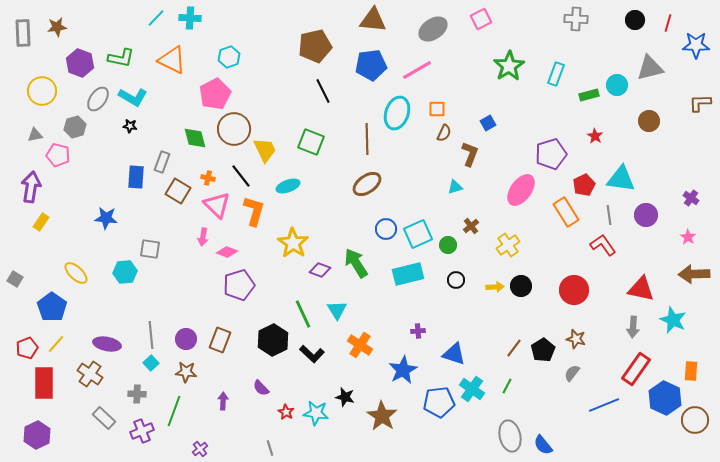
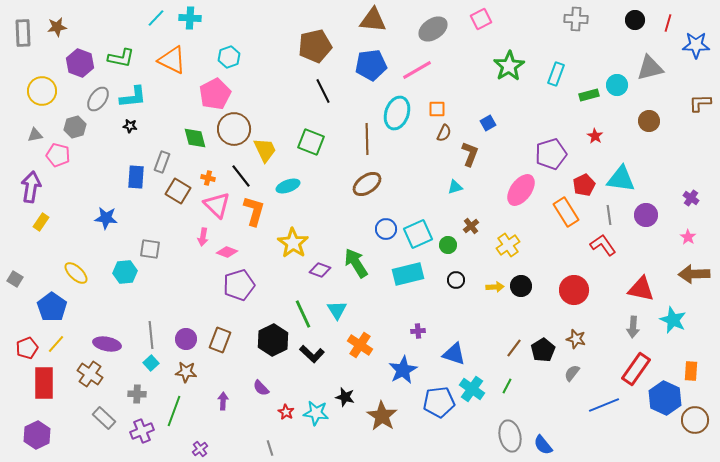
cyan L-shape at (133, 97): rotated 36 degrees counterclockwise
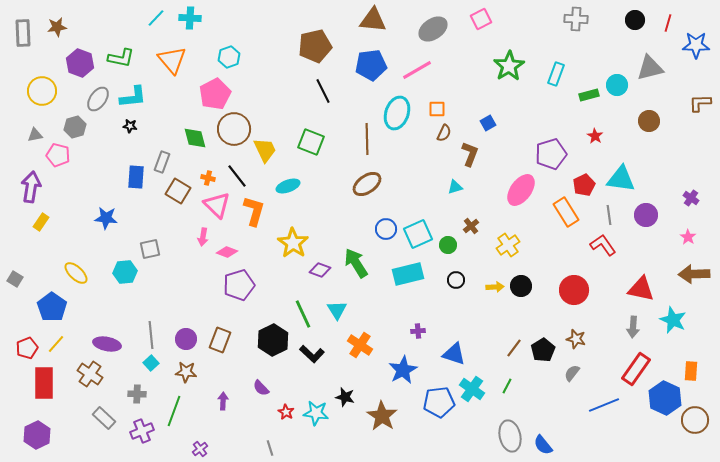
orange triangle at (172, 60): rotated 24 degrees clockwise
black line at (241, 176): moved 4 px left
gray square at (150, 249): rotated 20 degrees counterclockwise
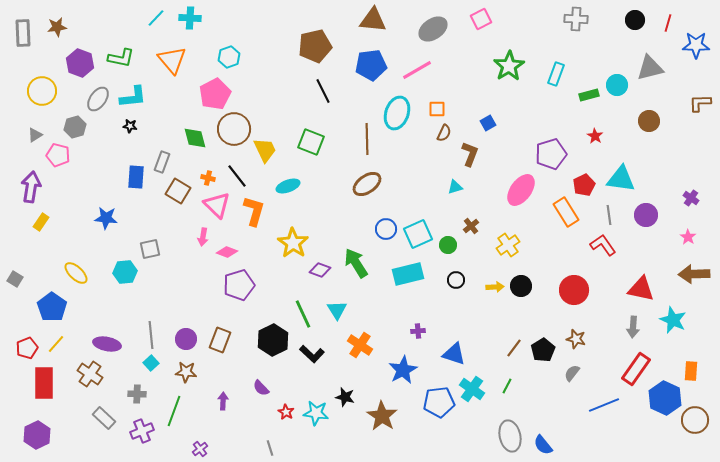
gray triangle at (35, 135): rotated 21 degrees counterclockwise
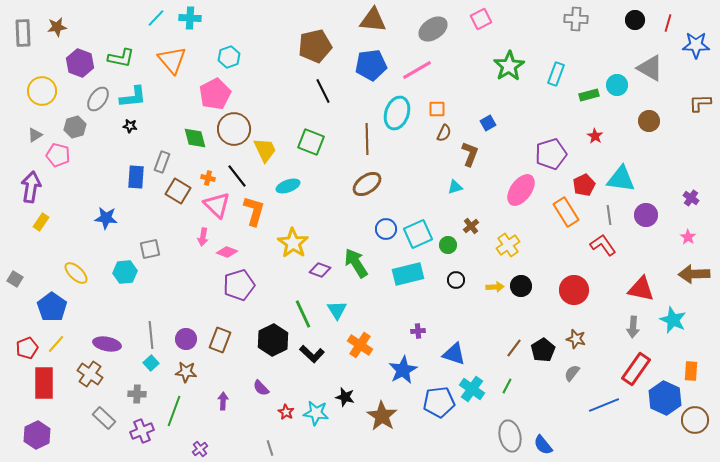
gray triangle at (650, 68): rotated 44 degrees clockwise
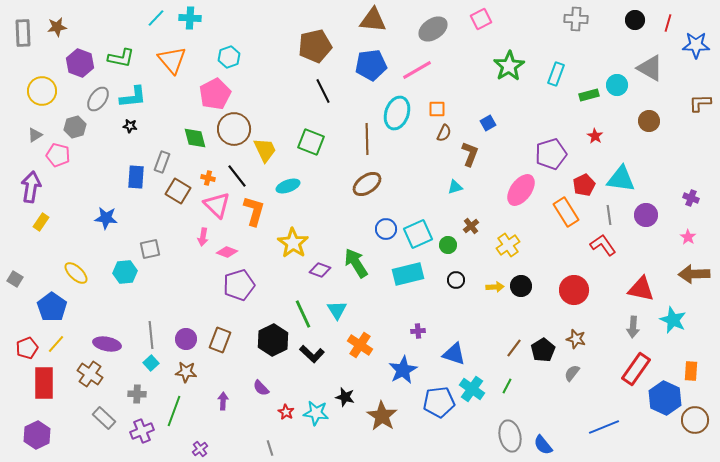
purple cross at (691, 198): rotated 14 degrees counterclockwise
blue line at (604, 405): moved 22 px down
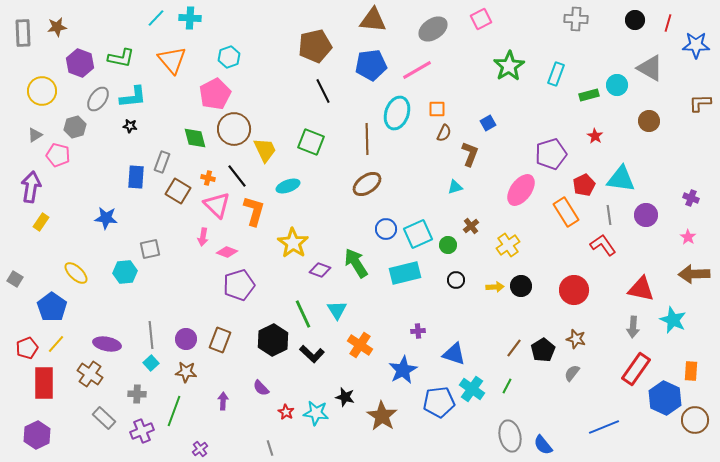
cyan rectangle at (408, 274): moved 3 px left, 1 px up
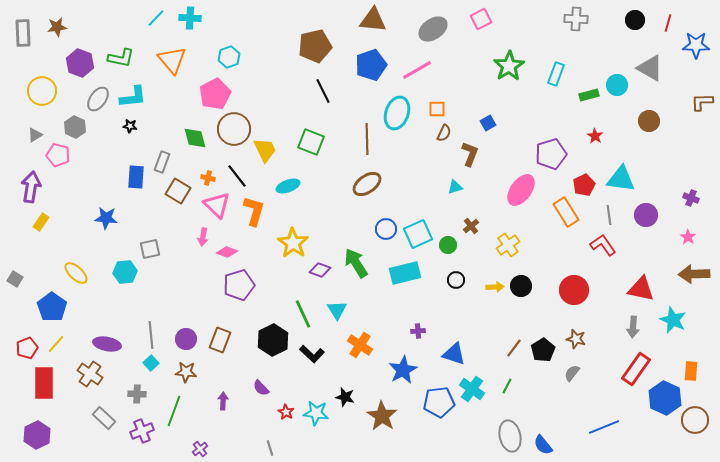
blue pentagon at (371, 65): rotated 12 degrees counterclockwise
brown L-shape at (700, 103): moved 2 px right, 1 px up
gray hexagon at (75, 127): rotated 20 degrees counterclockwise
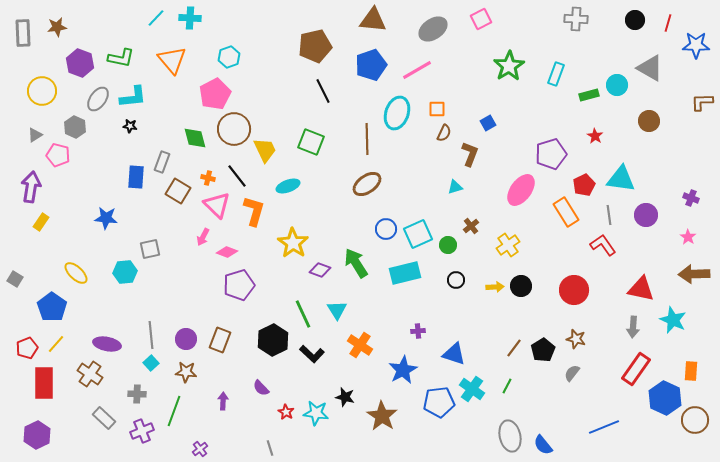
pink arrow at (203, 237): rotated 18 degrees clockwise
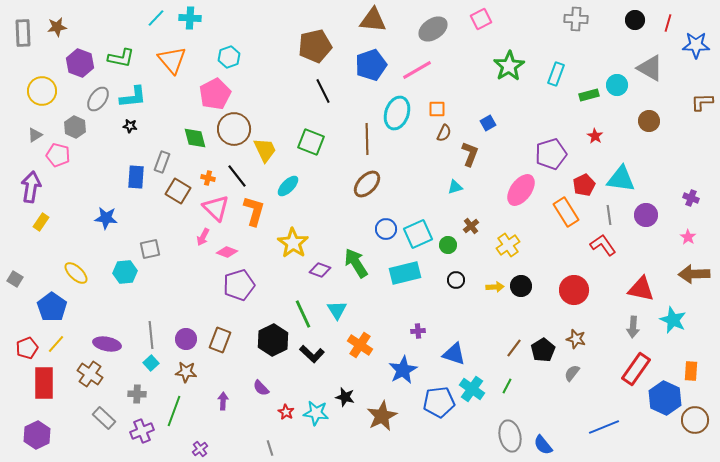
brown ellipse at (367, 184): rotated 12 degrees counterclockwise
cyan ellipse at (288, 186): rotated 25 degrees counterclockwise
pink triangle at (217, 205): moved 1 px left, 3 px down
brown star at (382, 416): rotated 12 degrees clockwise
